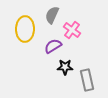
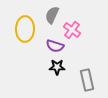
purple semicircle: moved 2 px right; rotated 132 degrees counterclockwise
black star: moved 8 px left
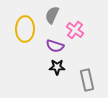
pink cross: moved 3 px right
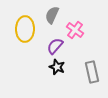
purple semicircle: rotated 114 degrees clockwise
black star: rotated 21 degrees clockwise
gray rectangle: moved 5 px right, 8 px up
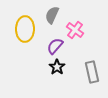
black star: rotated 14 degrees clockwise
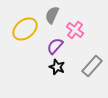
yellow ellipse: rotated 50 degrees clockwise
black star: rotated 14 degrees counterclockwise
gray rectangle: moved 6 px up; rotated 55 degrees clockwise
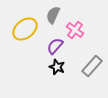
gray semicircle: moved 1 px right
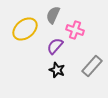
pink cross: rotated 18 degrees counterclockwise
black star: moved 3 px down
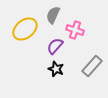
black star: moved 1 px left, 1 px up
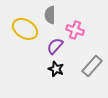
gray semicircle: moved 3 px left; rotated 24 degrees counterclockwise
yellow ellipse: rotated 70 degrees clockwise
